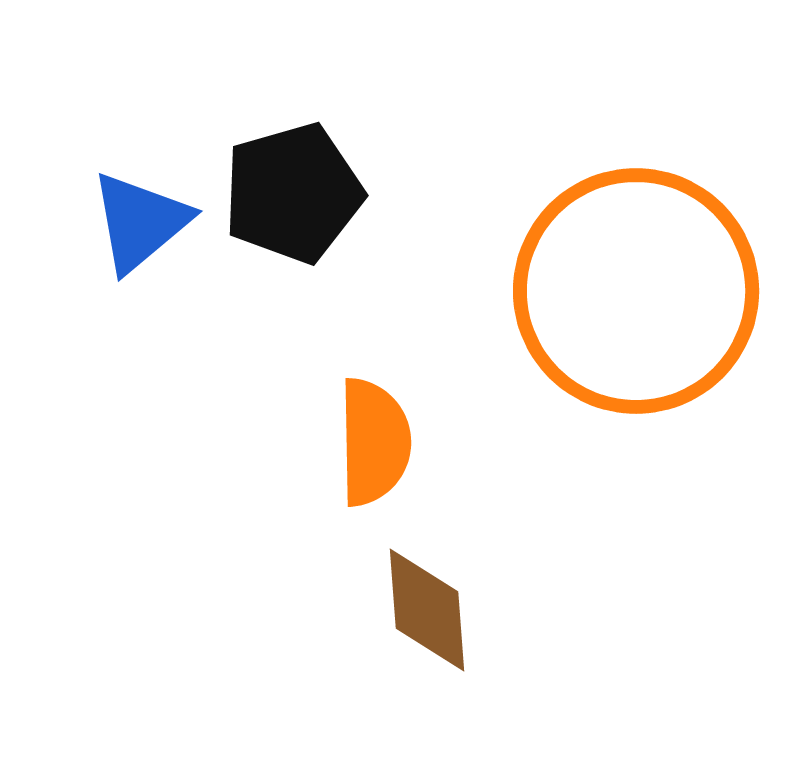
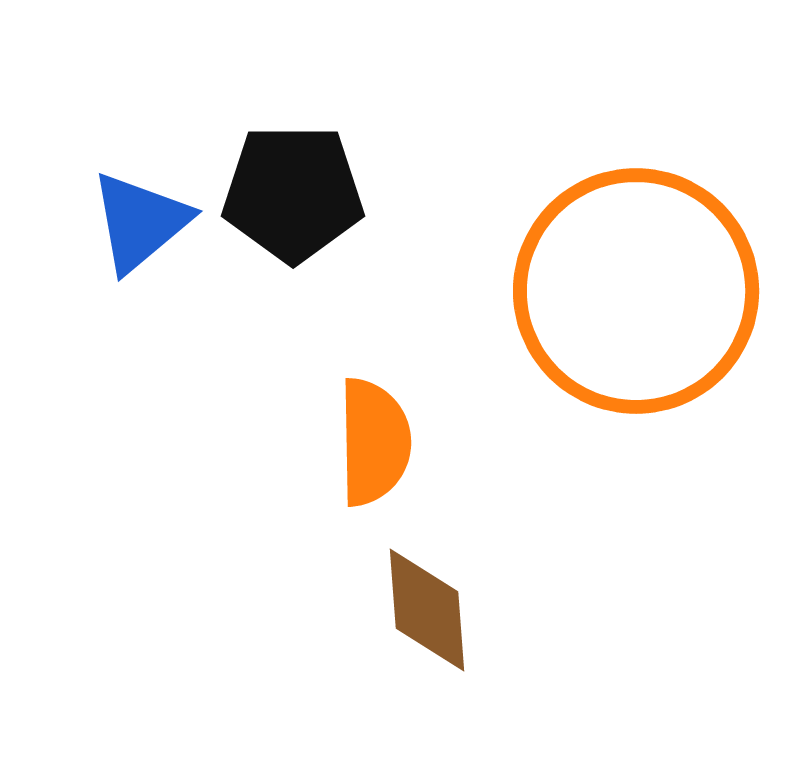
black pentagon: rotated 16 degrees clockwise
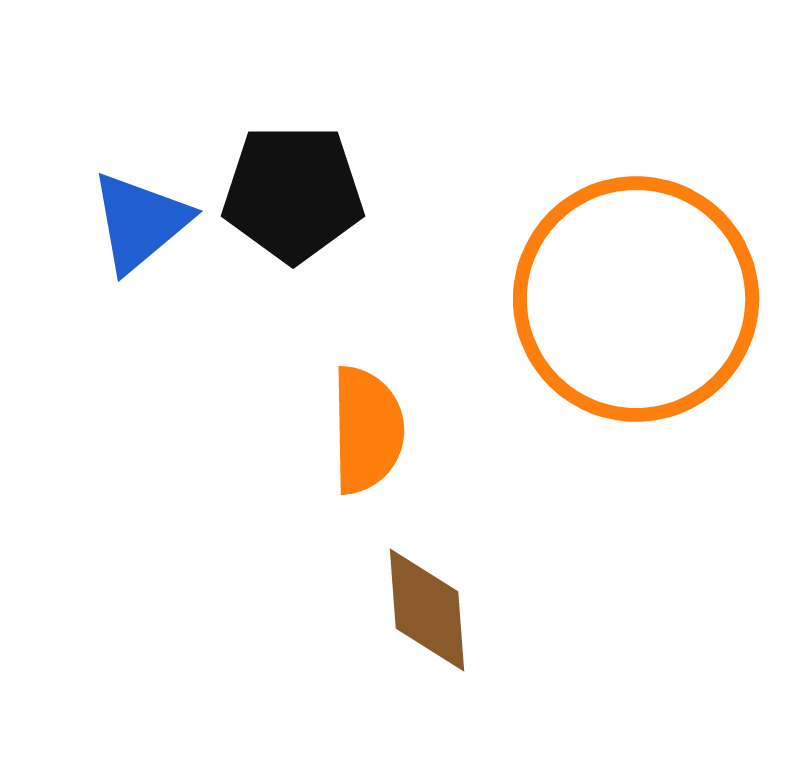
orange circle: moved 8 px down
orange semicircle: moved 7 px left, 12 px up
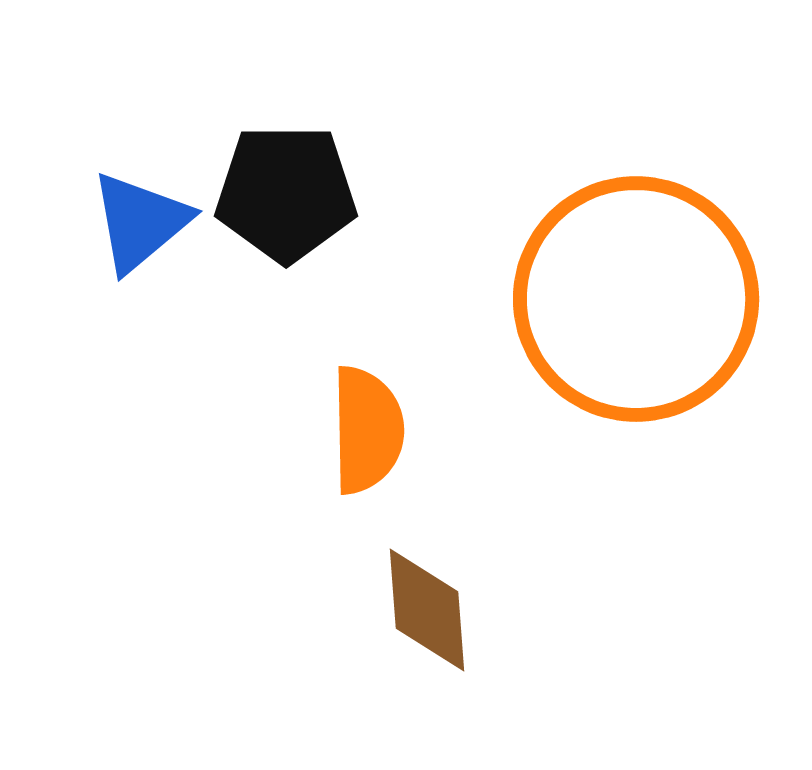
black pentagon: moved 7 px left
